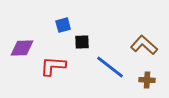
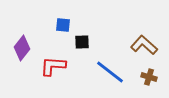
blue square: rotated 21 degrees clockwise
purple diamond: rotated 50 degrees counterclockwise
blue line: moved 5 px down
brown cross: moved 2 px right, 3 px up; rotated 14 degrees clockwise
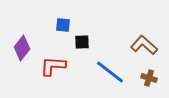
brown cross: moved 1 px down
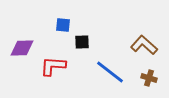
purple diamond: rotated 50 degrees clockwise
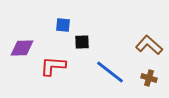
brown L-shape: moved 5 px right
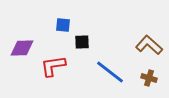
red L-shape: rotated 12 degrees counterclockwise
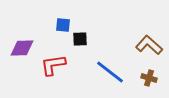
black square: moved 2 px left, 3 px up
red L-shape: moved 1 px up
